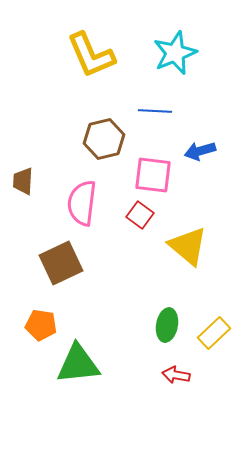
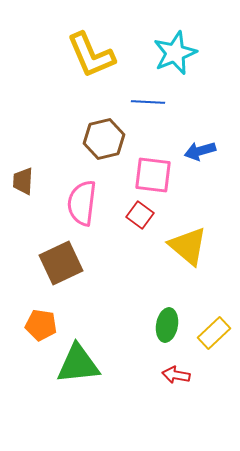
blue line: moved 7 px left, 9 px up
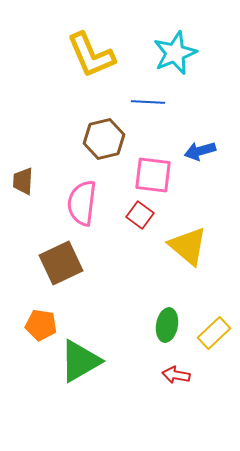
green triangle: moved 2 px right, 3 px up; rotated 24 degrees counterclockwise
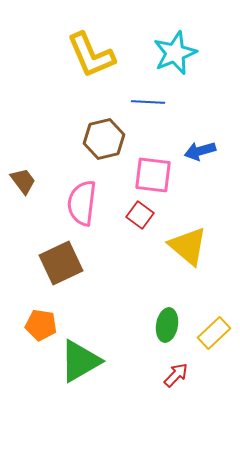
brown trapezoid: rotated 140 degrees clockwise
red arrow: rotated 124 degrees clockwise
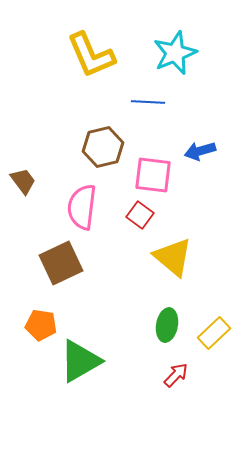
brown hexagon: moved 1 px left, 8 px down
pink semicircle: moved 4 px down
yellow triangle: moved 15 px left, 11 px down
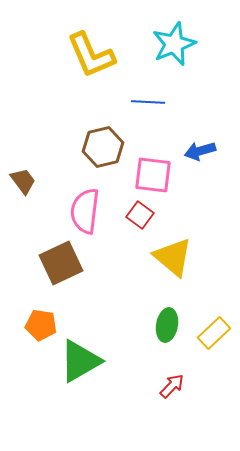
cyan star: moved 1 px left, 9 px up
pink semicircle: moved 3 px right, 4 px down
red arrow: moved 4 px left, 11 px down
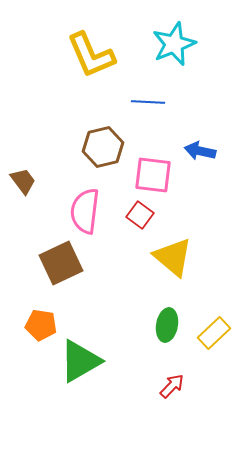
blue arrow: rotated 28 degrees clockwise
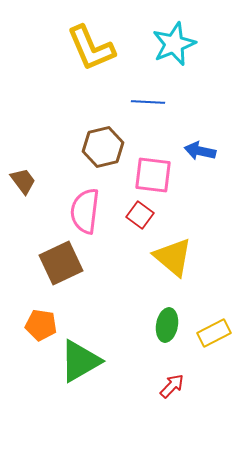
yellow L-shape: moved 7 px up
yellow rectangle: rotated 16 degrees clockwise
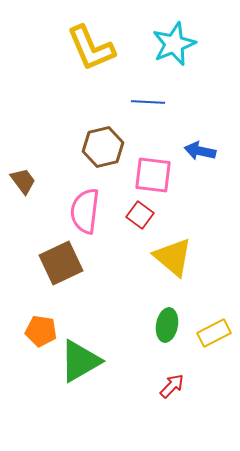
orange pentagon: moved 6 px down
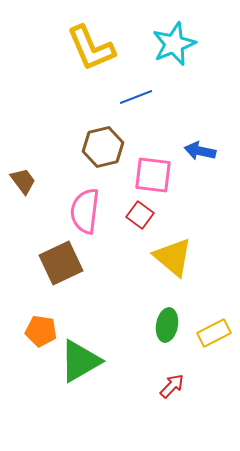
blue line: moved 12 px left, 5 px up; rotated 24 degrees counterclockwise
